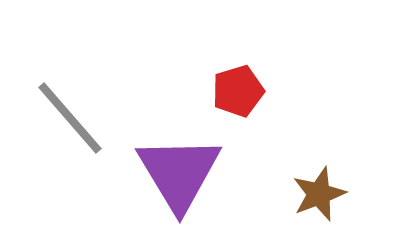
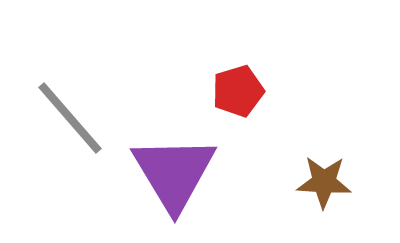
purple triangle: moved 5 px left
brown star: moved 5 px right, 12 px up; rotated 24 degrees clockwise
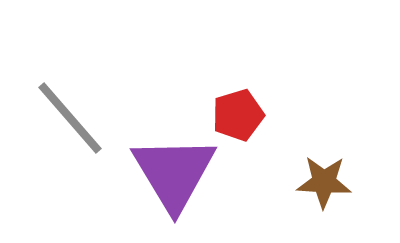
red pentagon: moved 24 px down
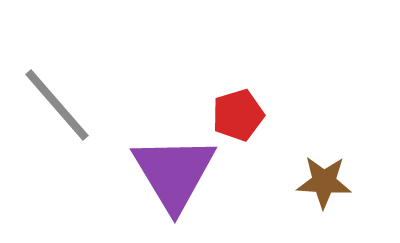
gray line: moved 13 px left, 13 px up
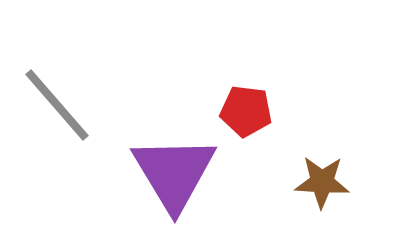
red pentagon: moved 8 px right, 4 px up; rotated 24 degrees clockwise
brown star: moved 2 px left
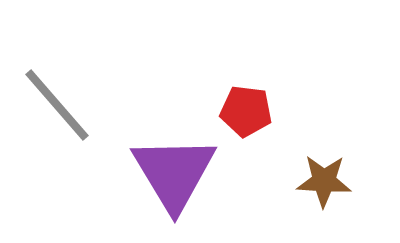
brown star: moved 2 px right, 1 px up
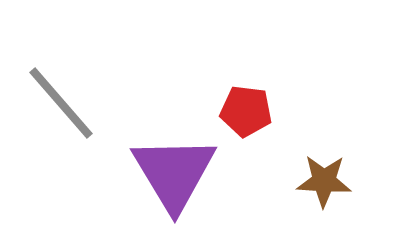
gray line: moved 4 px right, 2 px up
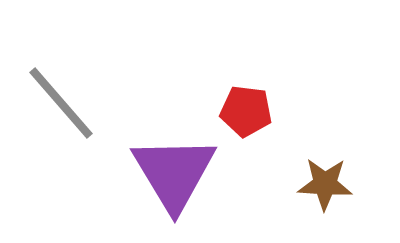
brown star: moved 1 px right, 3 px down
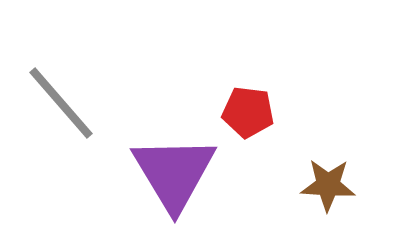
red pentagon: moved 2 px right, 1 px down
brown star: moved 3 px right, 1 px down
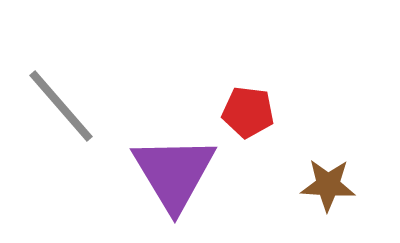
gray line: moved 3 px down
